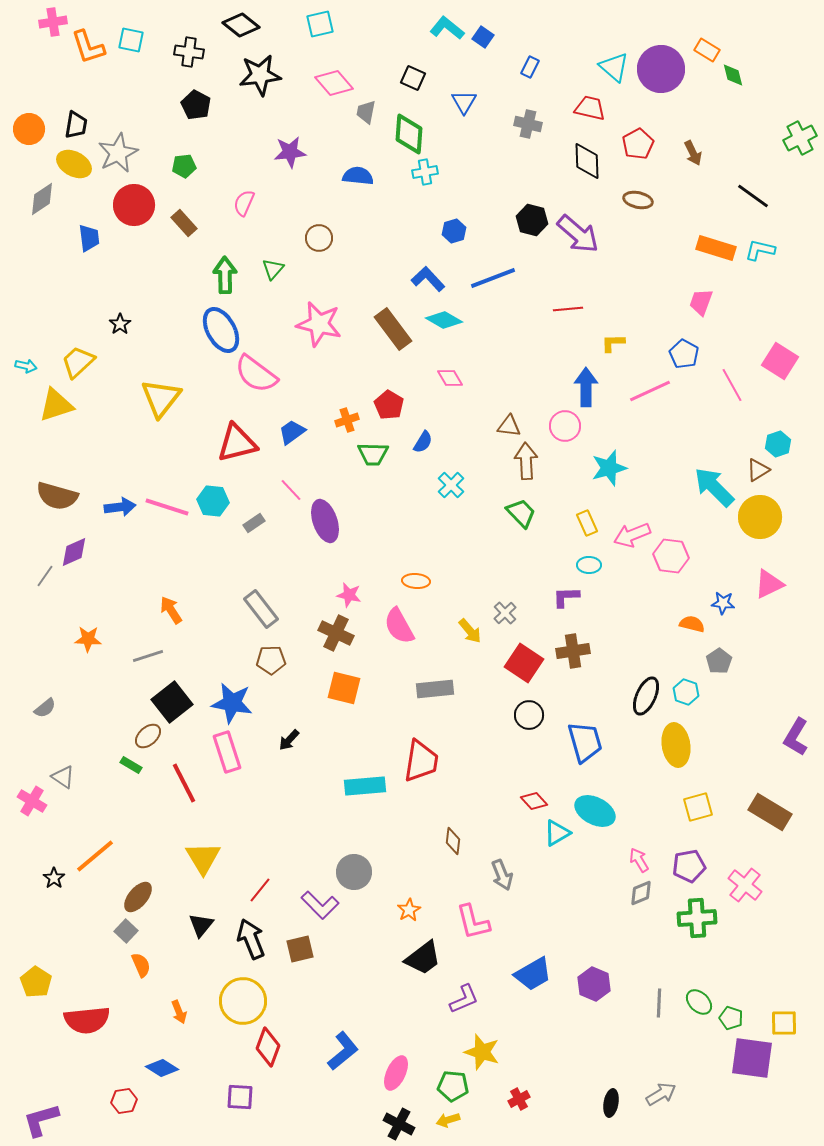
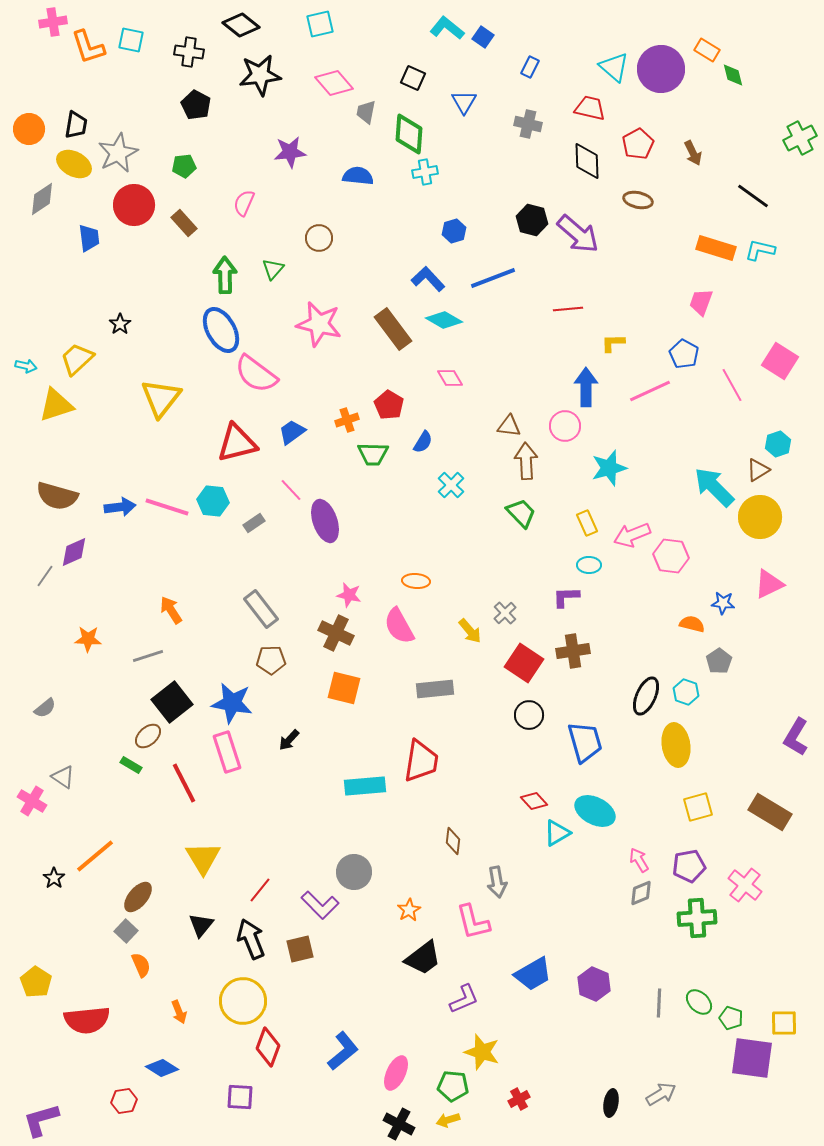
yellow trapezoid at (78, 362): moved 1 px left, 3 px up
gray arrow at (502, 875): moved 5 px left, 7 px down; rotated 12 degrees clockwise
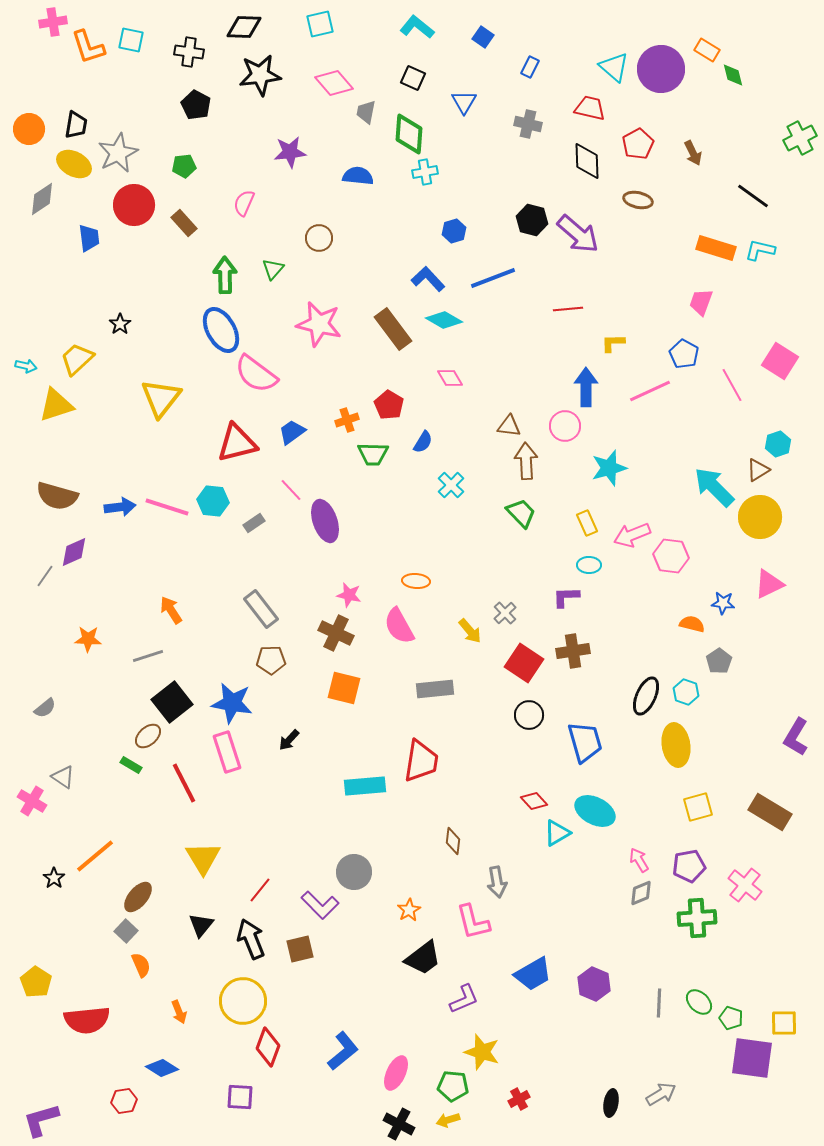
black diamond at (241, 25): moved 3 px right, 2 px down; rotated 36 degrees counterclockwise
cyan L-shape at (447, 28): moved 30 px left, 1 px up
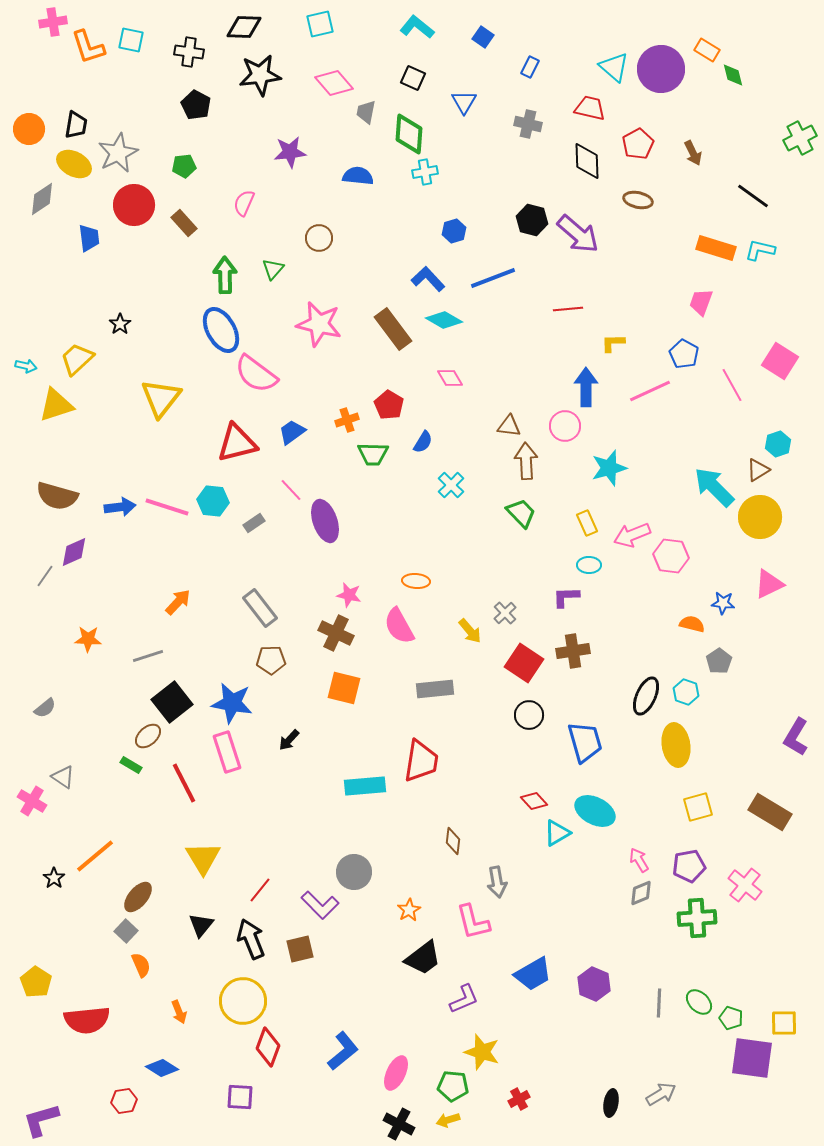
gray rectangle at (261, 609): moved 1 px left, 1 px up
orange arrow at (171, 610): moved 7 px right, 8 px up; rotated 76 degrees clockwise
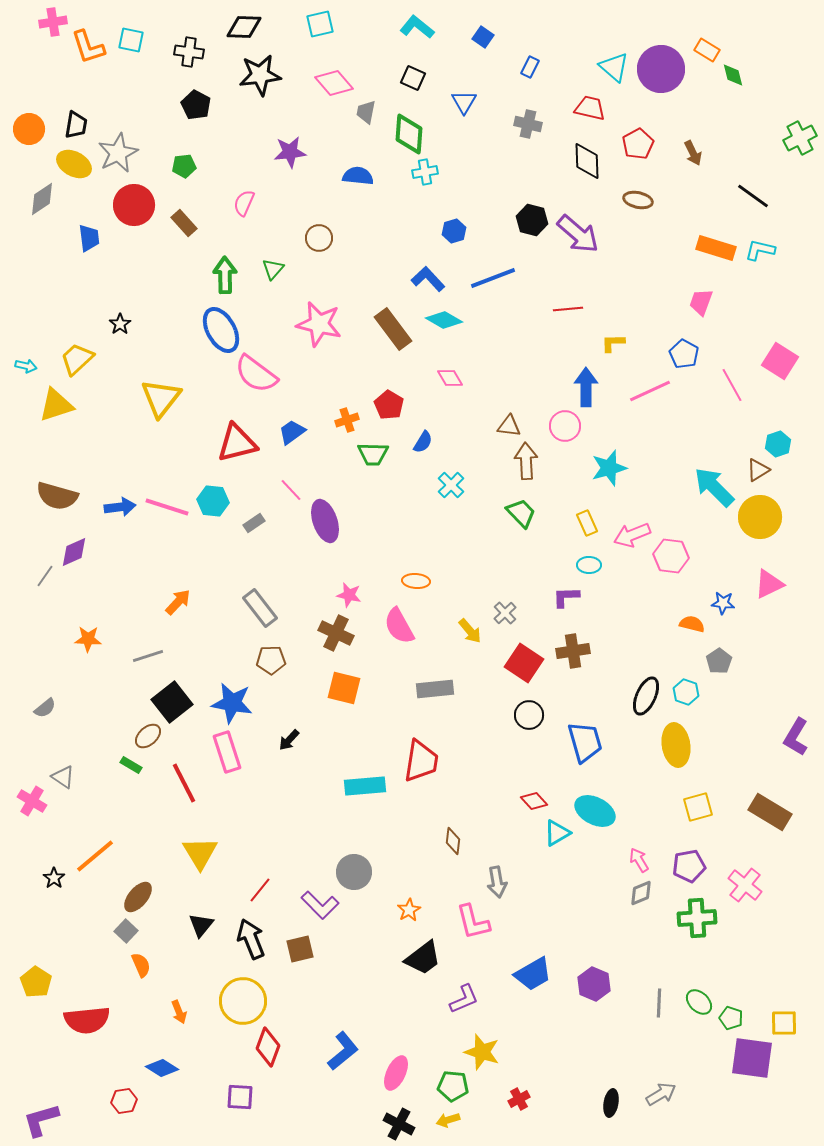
yellow triangle at (203, 858): moved 3 px left, 5 px up
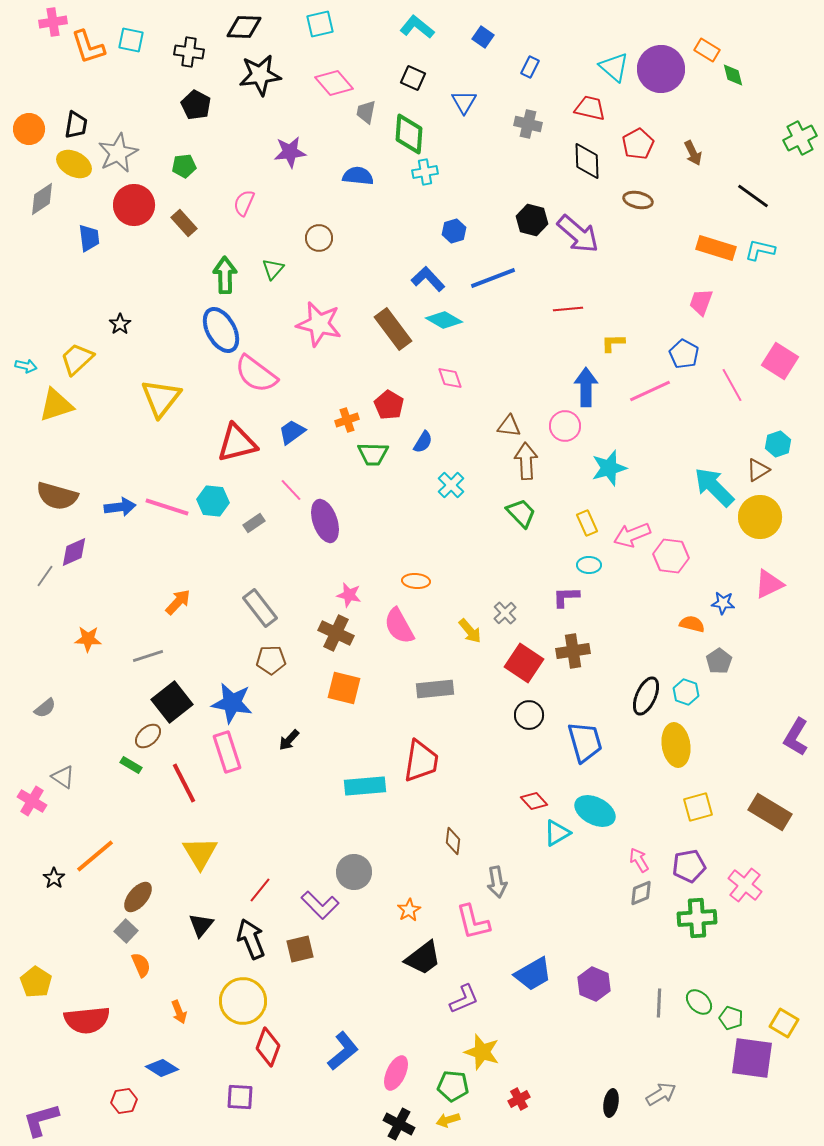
pink diamond at (450, 378): rotated 12 degrees clockwise
yellow square at (784, 1023): rotated 32 degrees clockwise
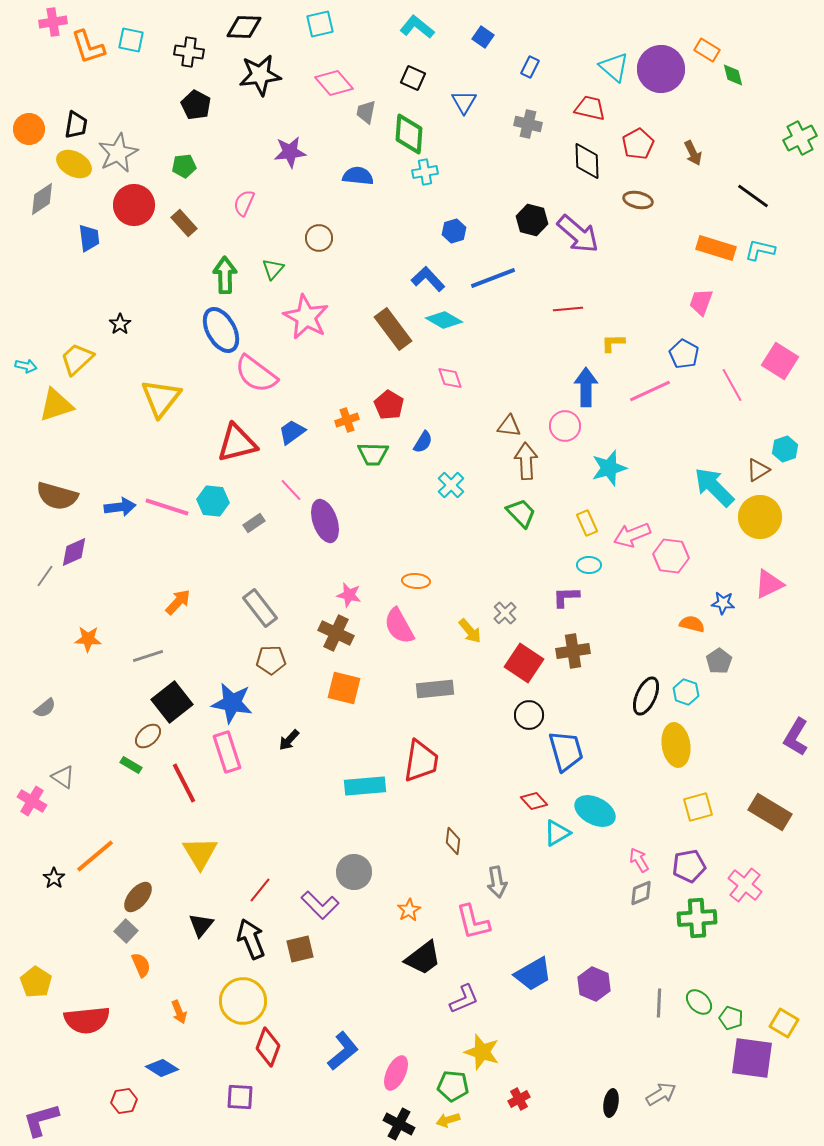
pink star at (319, 324): moved 13 px left, 7 px up; rotated 15 degrees clockwise
cyan hexagon at (778, 444): moved 7 px right, 5 px down
blue trapezoid at (585, 742): moved 19 px left, 9 px down
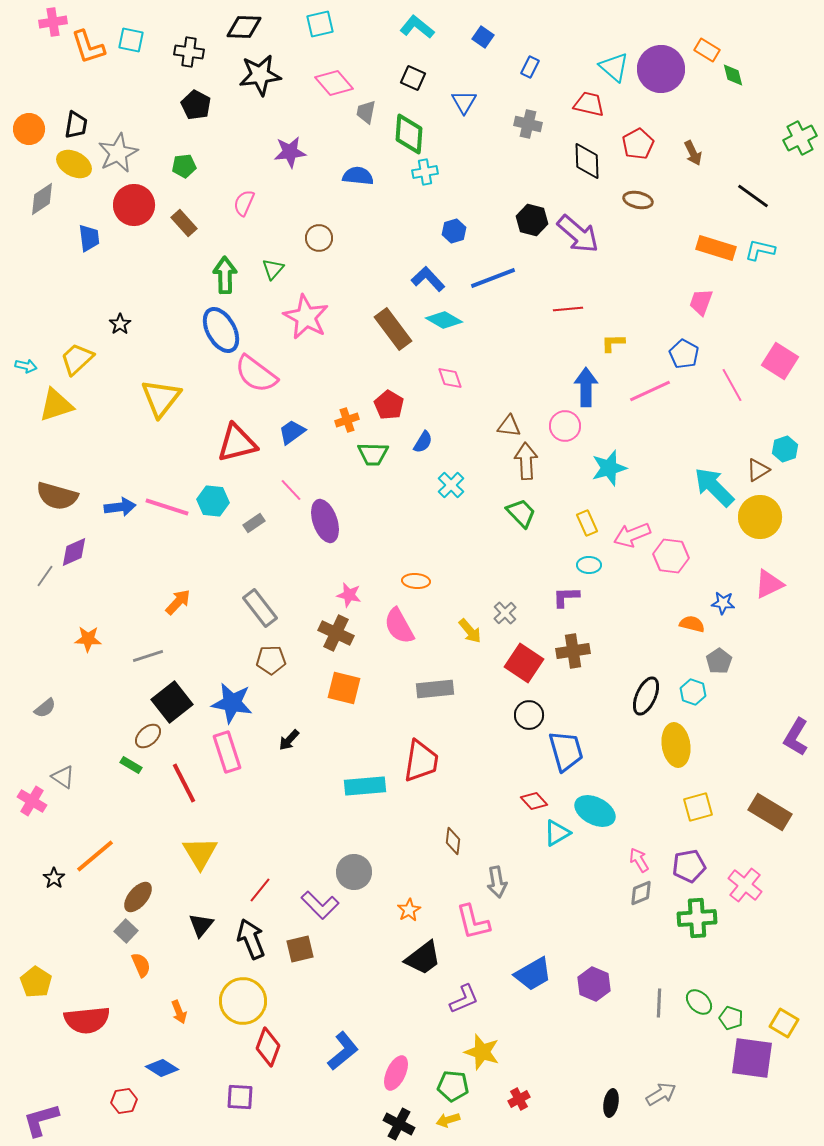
red trapezoid at (590, 108): moved 1 px left, 4 px up
cyan hexagon at (686, 692): moved 7 px right
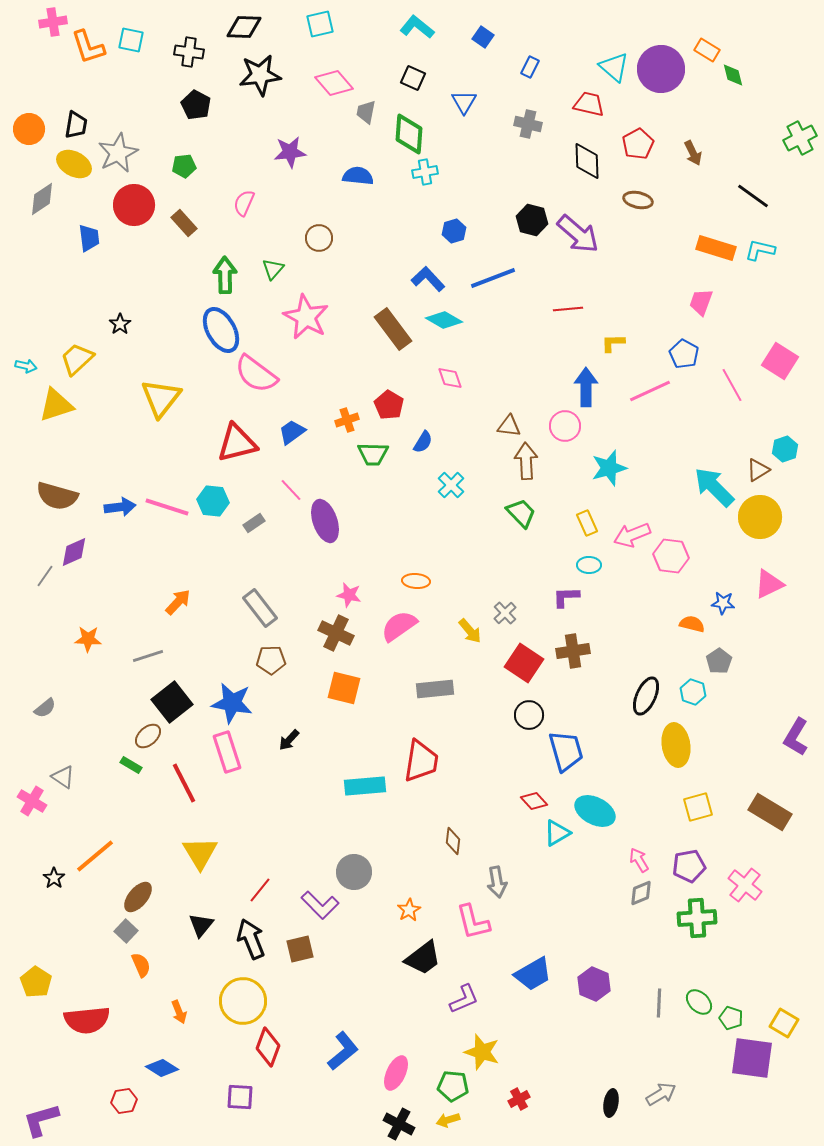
pink semicircle at (399, 626): rotated 84 degrees clockwise
